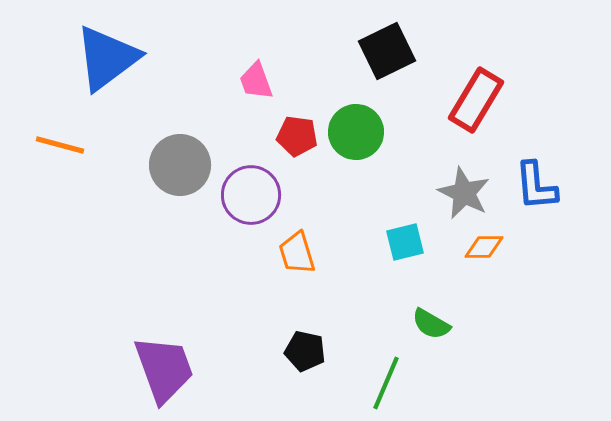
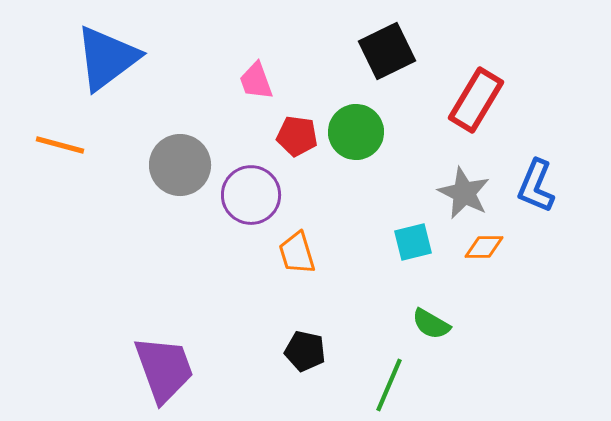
blue L-shape: rotated 28 degrees clockwise
cyan square: moved 8 px right
green line: moved 3 px right, 2 px down
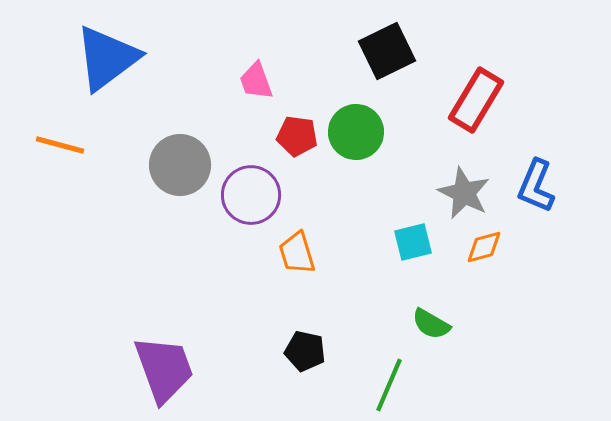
orange diamond: rotated 15 degrees counterclockwise
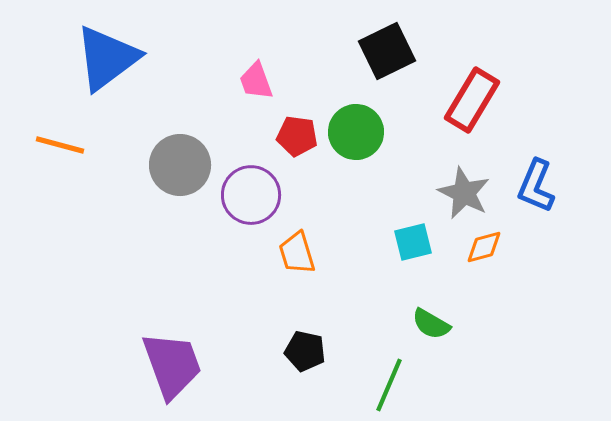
red rectangle: moved 4 px left
purple trapezoid: moved 8 px right, 4 px up
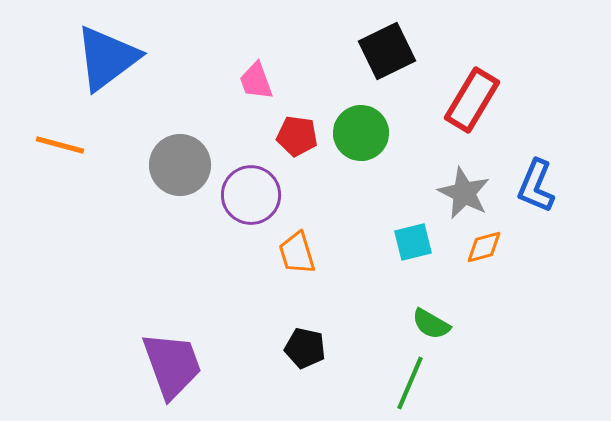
green circle: moved 5 px right, 1 px down
black pentagon: moved 3 px up
green line: moved 21 px right, 2 px up
